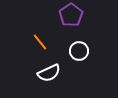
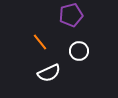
purple pentagon: rotated 20 degrees clockwise
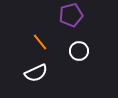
white semicircle: moved 13 px left
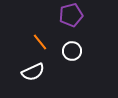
white circle: moved 7 px left
white semicircle: moved 3 px left, 1 px up
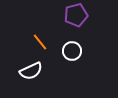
purple pentagon: moved 5 px right
white semicircle: moved 2 px left, 1 px up
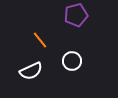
orange line: moved 2 px up
white circle: moved 10 px down
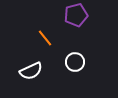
orange line: moved 5 px right, 2 px up
white circle: moved 3 px right, 1 px down
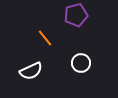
white circle: moved 6 px right, 1 px down
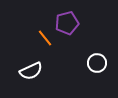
purple pentagon: moved 9 px left, 8 px down
white circle: moved 16 px right
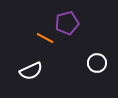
orange line: rotated 24 degrees counterclockwise
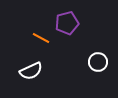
orange line: moved 4 px left
white circle: moved 1 px right, 1 px up
